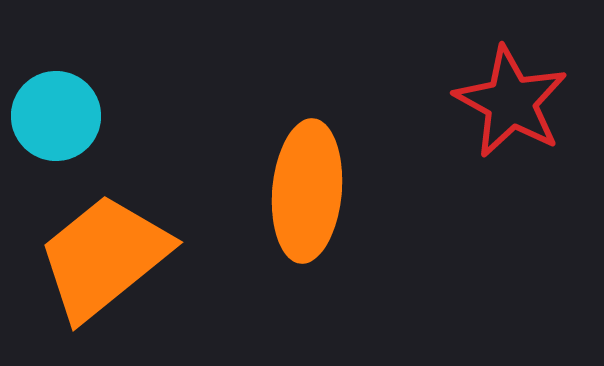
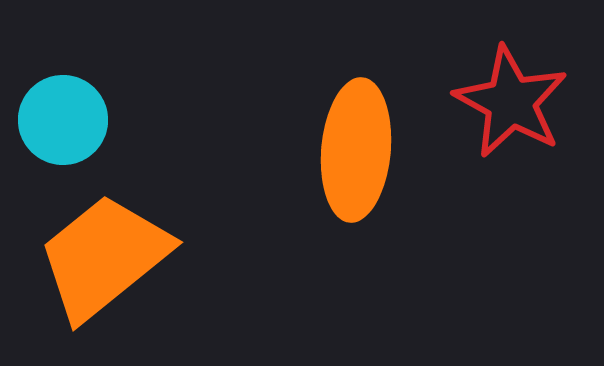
cyan circle: moved 7 px right, 4 px down
orange ellipse: moved 49 px right, 41 px up
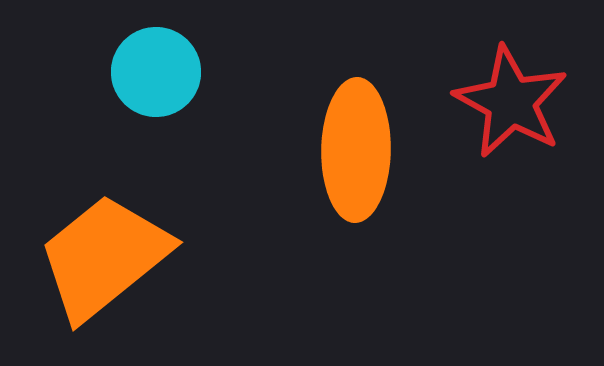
cyan circle: moved 93 px right, 48 px up
orange ellipse: rotated 4 degrees counterclockwise
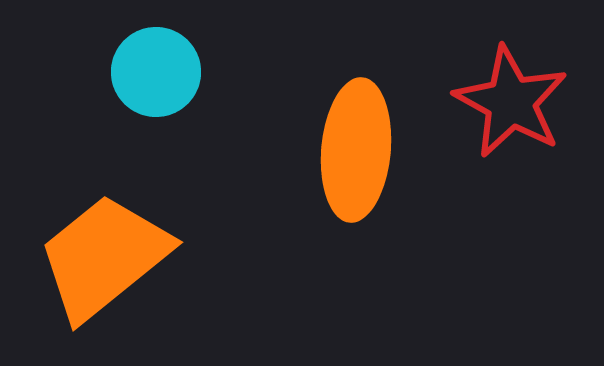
orange ellipse: rotated 4 degrees clockwise
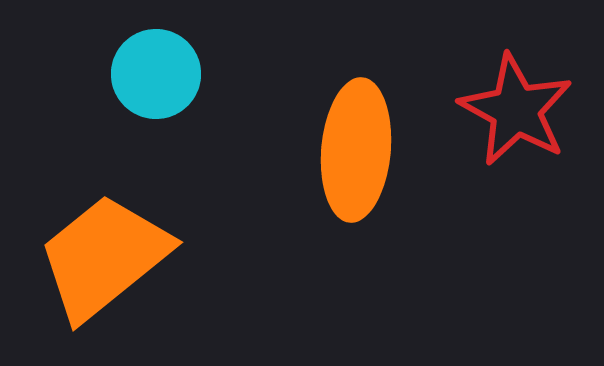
cyan circle: moved 2 px down
red star: moved 5 px right, 8 px down
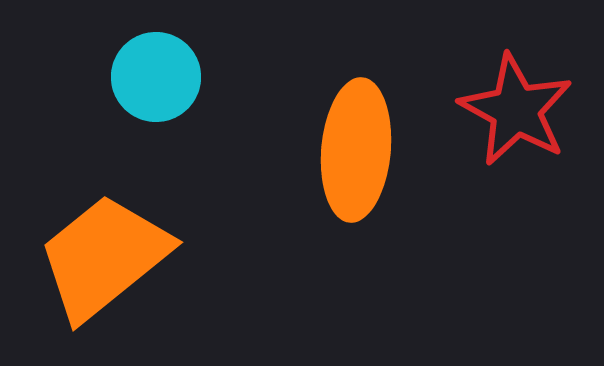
cyan circle: moved 3 px down
